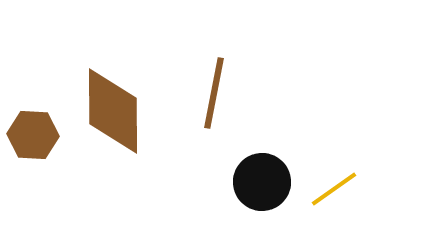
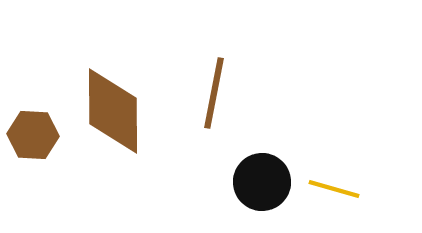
yellow line: rotated 51 degrees clockwise
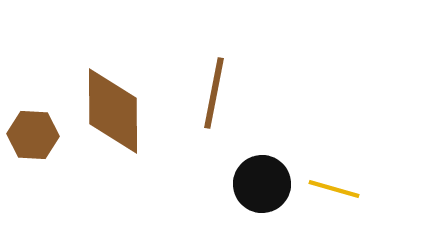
black circle: moved 2 px down
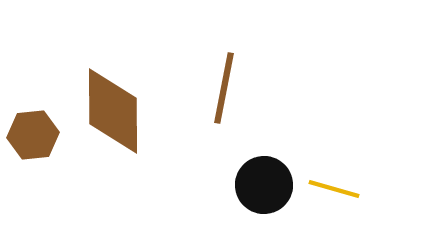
brown line: moved 10 px right, 5 px up
brown hexagon: rotated 9 degrees counterclockwise
black circle: moved 2 px right, 1 px down
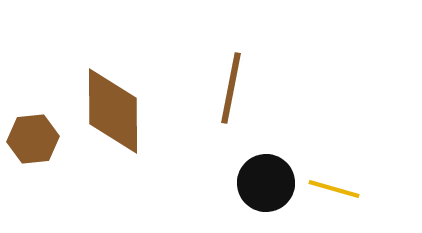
brown line: moved 7 px right
brown hexagon: moved 4 px down
black circle: moved 2 px right, 2 px up
